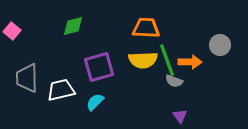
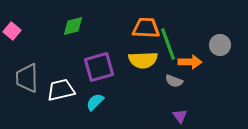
green line: moved 1 px right, 16 px up
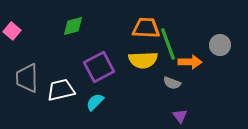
purple square: rotated 12 degrees counterclockwise
gray semicircle: moved 2 px left, 2 px down
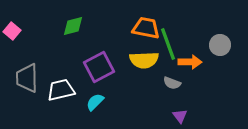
orange trapezoid: rotated 8 degrees clockwise
yellow semicircle: moved 1 px right
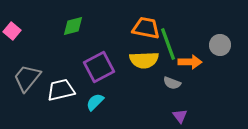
gray trapezoid: rotated 40 degrees clockwise
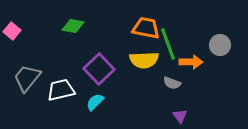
green diamond: rotated 25 degrees clockwise
orange arrow: moved 1 px right
purple square: moved 2 px down; rotated 16 degrees counterclockwise
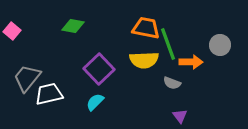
white trapezoid: moved 12 px left, 4 px down
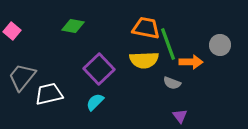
gray trapezoid: moved 5 px left, 1 px up
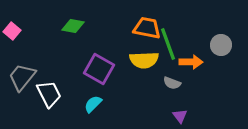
orange trapezoid: moved 1 px right
gray circle: moved 1 px right
purple square: rotated 16 degrees counterclockwise
white trapezoid: rotated 76 degrees clockwise
cyan semicircle: moved 2 px left, 2 px down
